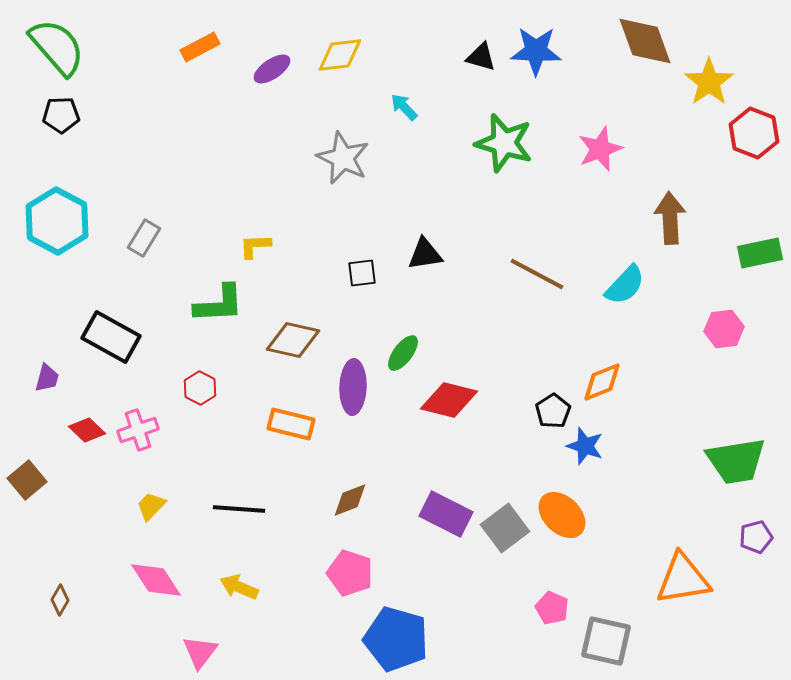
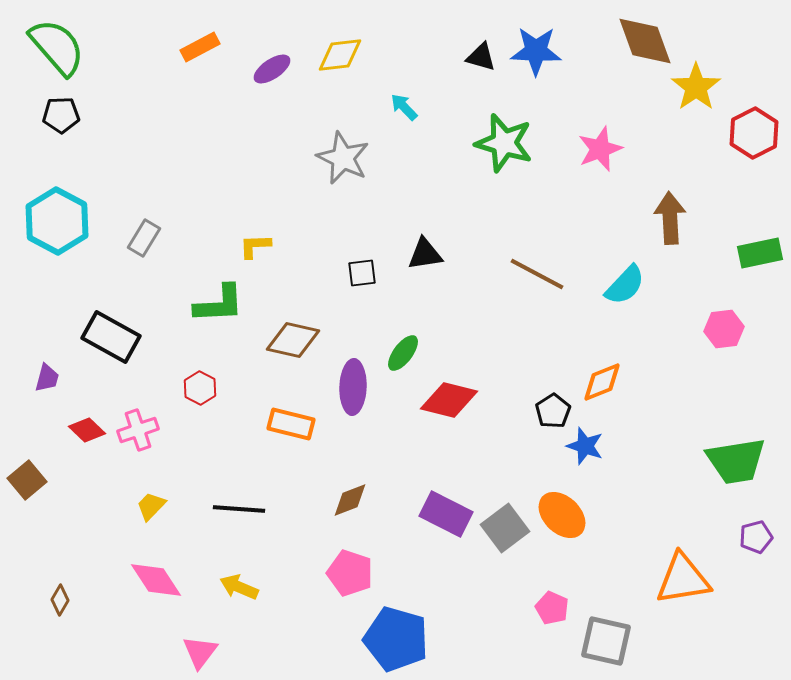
yellow star at (709, 82): moved 13 px left, 5 px down
red hexagon at (754, 133): rotated 12 degrees clockwise
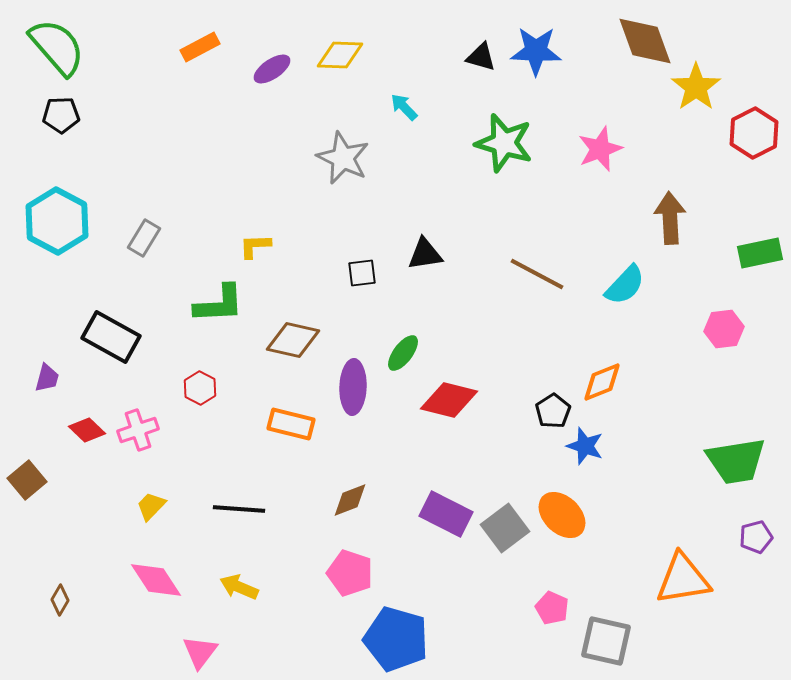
yellow diamond at (340, 55): rotated 9 degrees clockwise
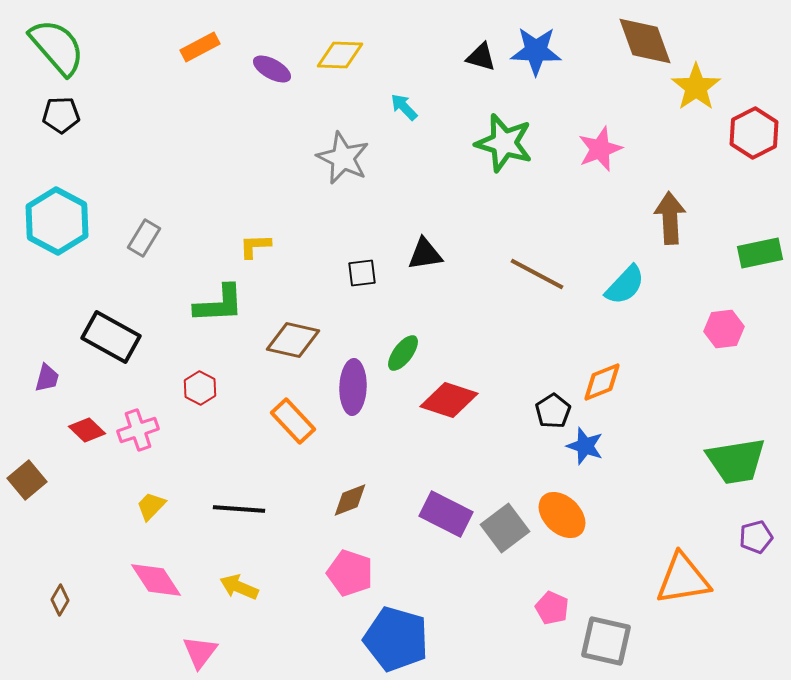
purple ellipse at (272, 69): rotated 63 degrees clockwise
red diamond at (449, 400): rotated 4 degrees clockwise
orange rectangle at (291, 424): moved 2 px right, 3 px up; rotated 33 degrees clockwise
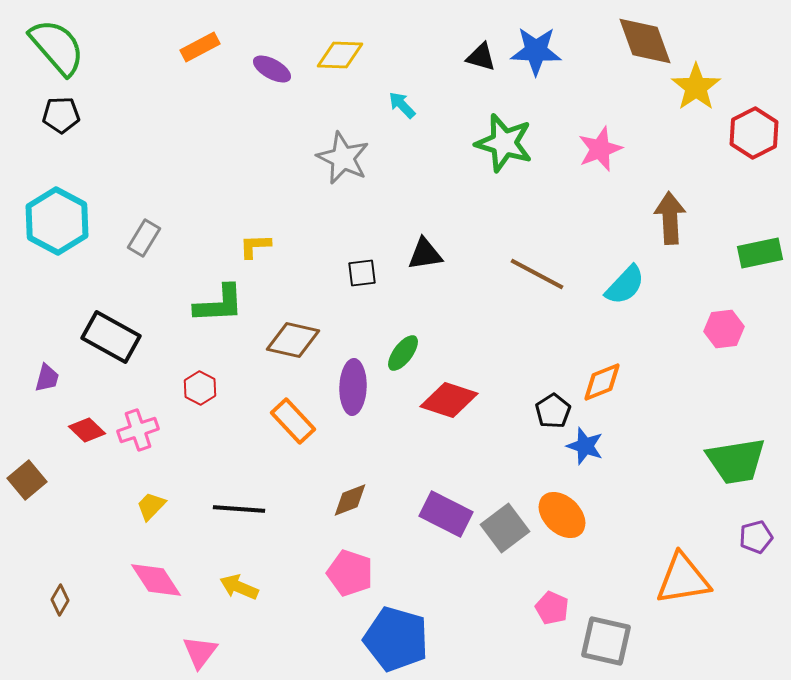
cyan arrow at (404, 107): moved 2 px left, 2 px up
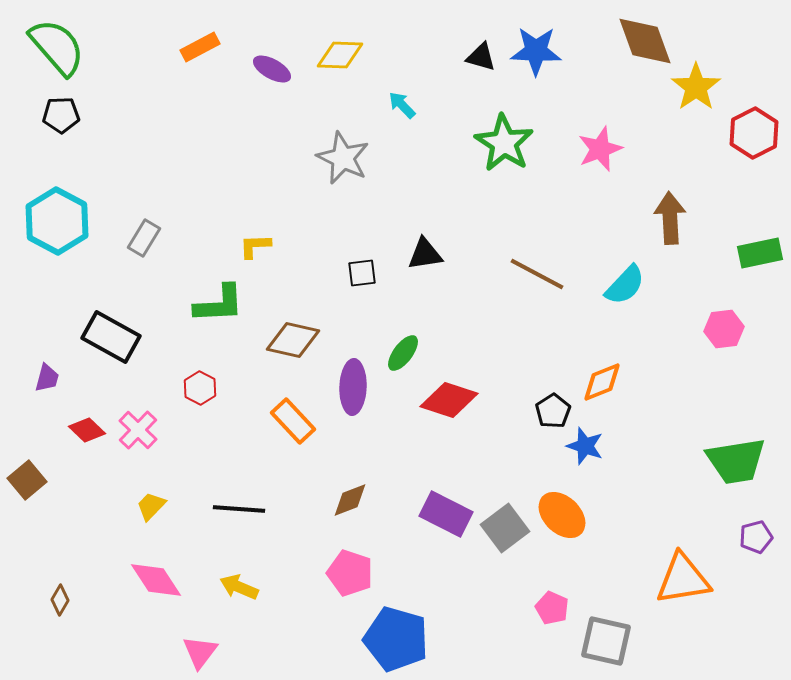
green star at (504, 143): rotated 16 degrees clockwise
pink cross at (138, 430): rotated 27 degrees counterclockwise
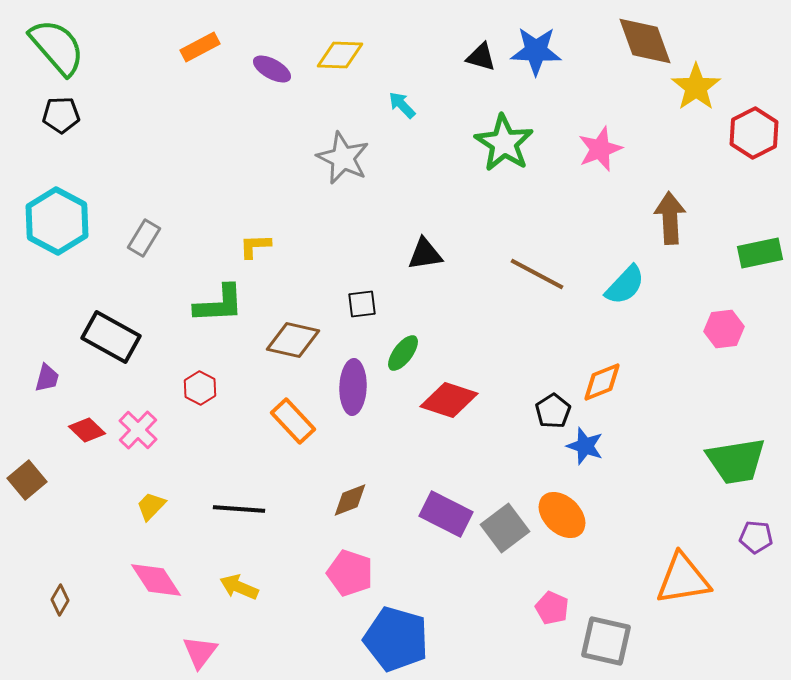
black square at (362, 273): moved 31 px down
purple pentagon at (756, 537): rotated 20 degrees clockwise
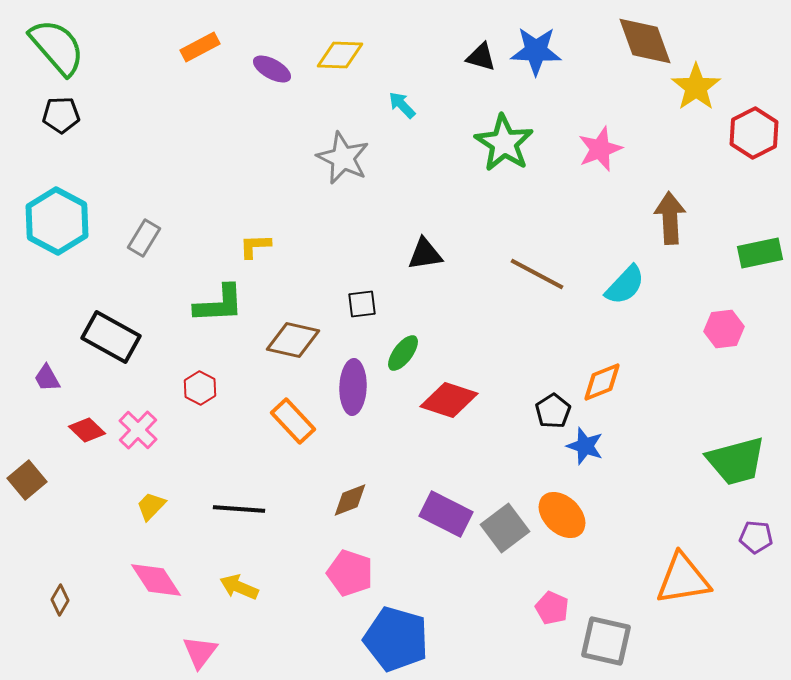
purple trapezoid at (47, 378): rotated 136 degrees clockwise
green trapezoid at (736, 461): rotated 6 degrees counterclockwise
